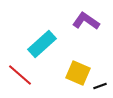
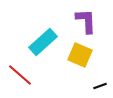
purple L-shape: rotated 52 degrees clockwise
cyan rectangle: moved 1 px right, 2 px up
yellow square: moved 2 px right, 18 px up
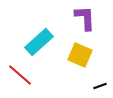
purple L-shape: moved 1 px left, 3 px up
cyan rectangle: moved 4 px left
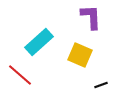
purple L-shape: moved 6 px right, 1 px up
black line: moved 1 px right, 1 px up
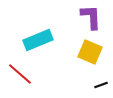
cyan rectangle: moved 1 px left, 2 px up; rotated 20 degrees clockwise
yellow square: moved 10 px right, 3 px up
red line: moved 1 px up
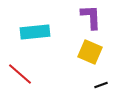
cyan rectangle: moved 3 px left, 8 px up; rotated 16 degrees clockwise
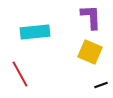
red line: rotated 20 degrees clockwise
